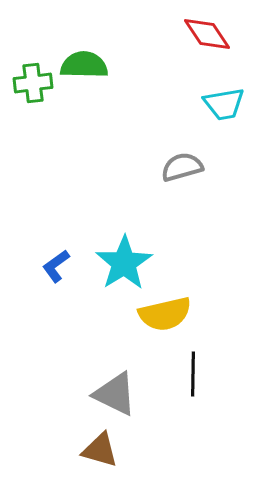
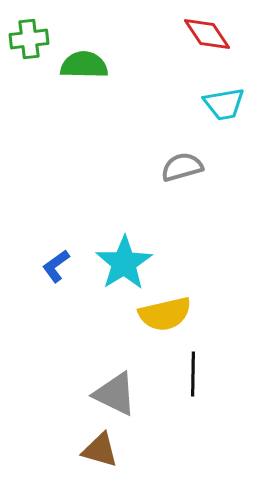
green cross: moved 4 px left, 44 px up
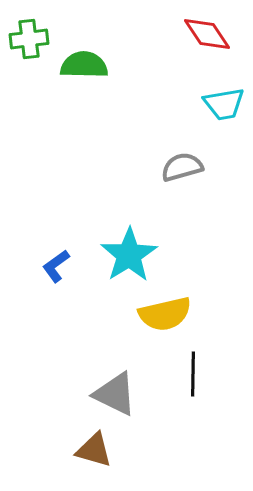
cyan star: moved 5 px right, 8 px up
brown triangle: moved 6 px left
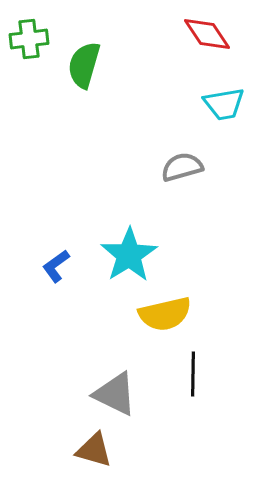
green semicircle: rotated 75 degrees counterclockwise
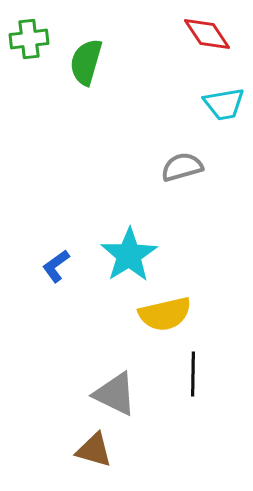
green semicircle: moved 2 px right, 3 px up
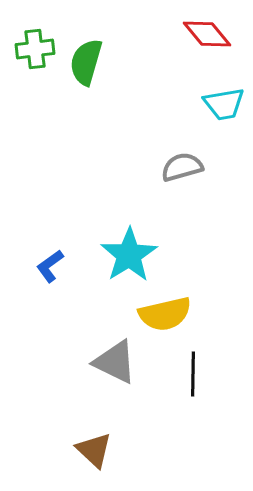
red diamond: rotated 6 degrees counterclockwise
green cross: moved 6 px right, 10 px down
blue L-shape: moved 6 px left
gray triangle: moved 32 px up
brown triangle: rotated 27 degrees clockwise
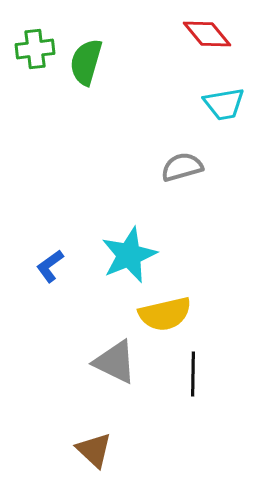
cyan star: rotated 10 degrees clockwise
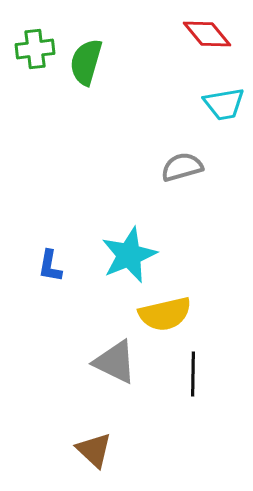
blue L-shape: rotated 44 degrees counterclockwise
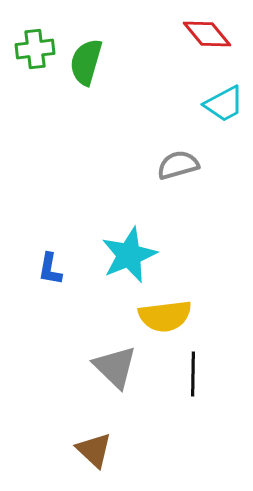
cyan trapezoid: rotated 18 degrees counterclockwise
gray semicircle: moved 4 px left, 2 px up
blue L-shape: moved 3 px down
yellow semicircle: moved 2 px down; rotated 6 degrees clockwise
gray triangle: moved 5 px down; rotated 18 degrees clockwise
